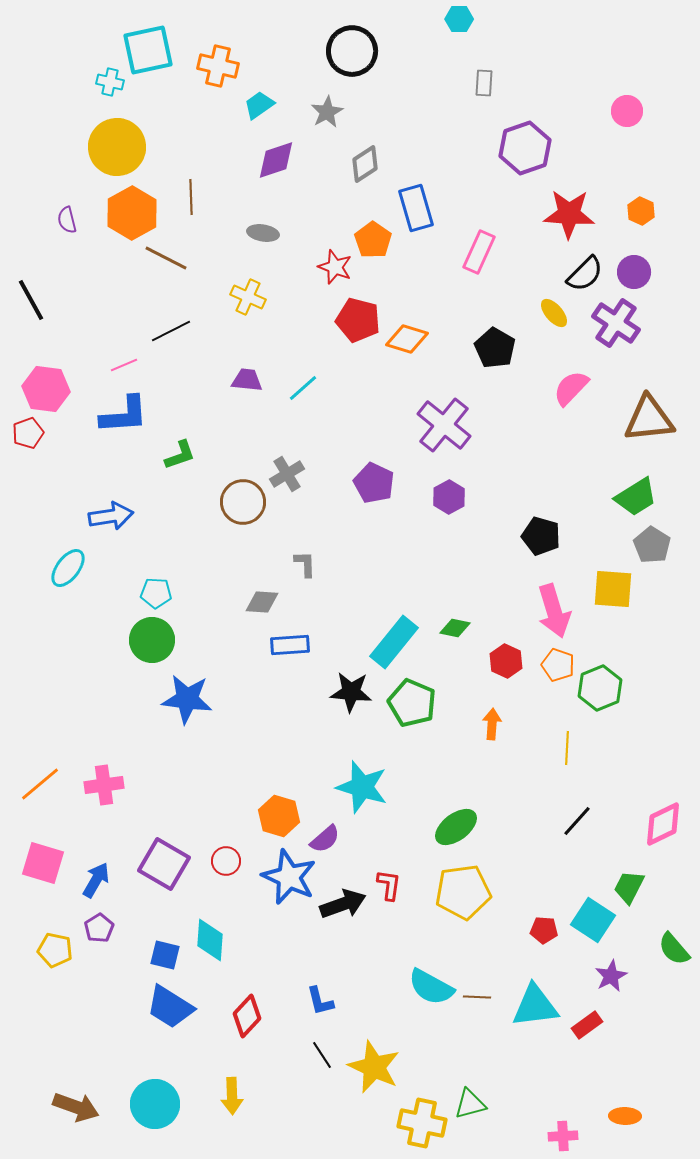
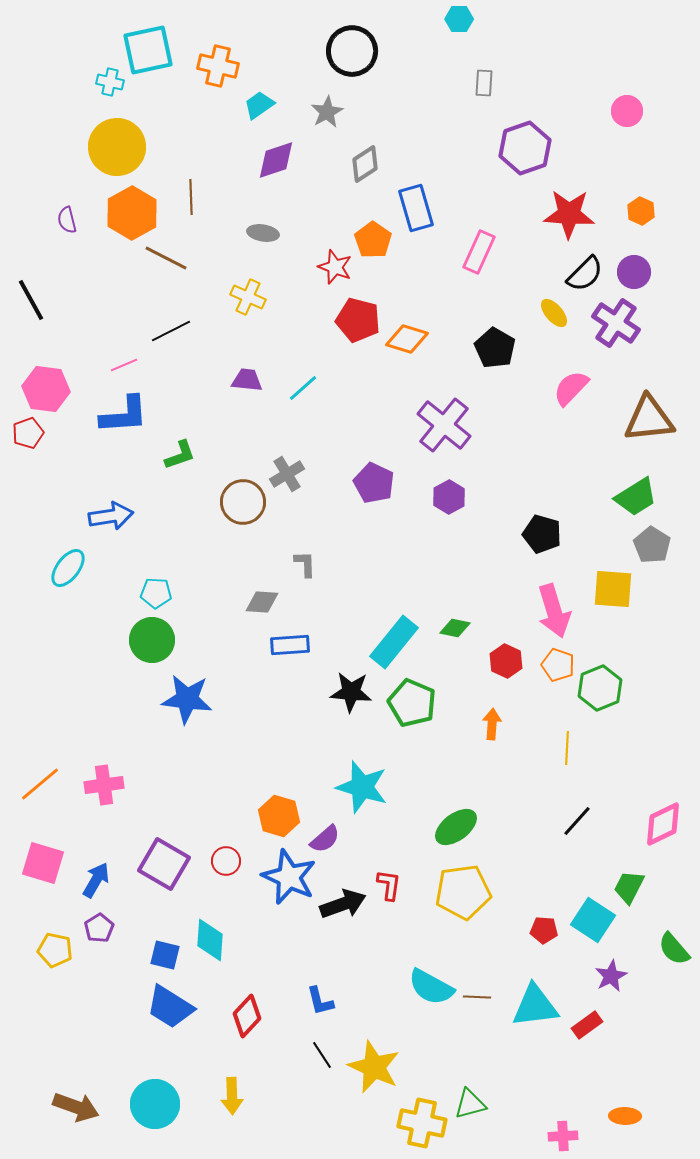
black pentagon at (541, 536): moved 1 px right, 2 px up
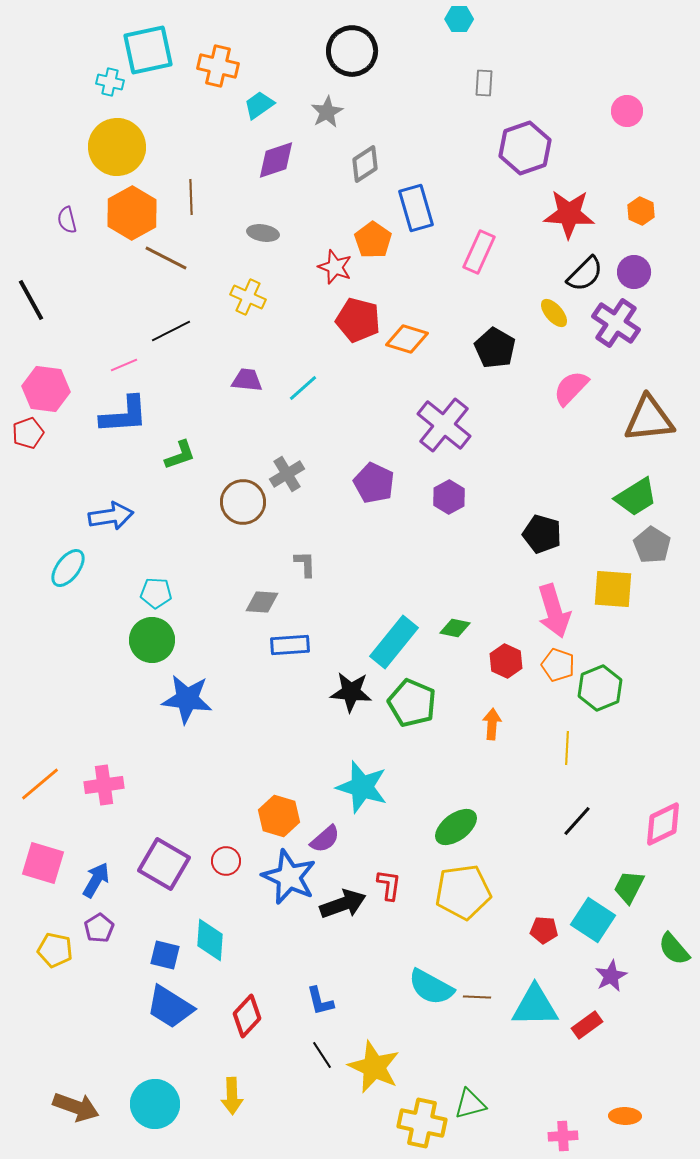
cyan triangle at (535, 1006): rotated 6 degrees clockwise
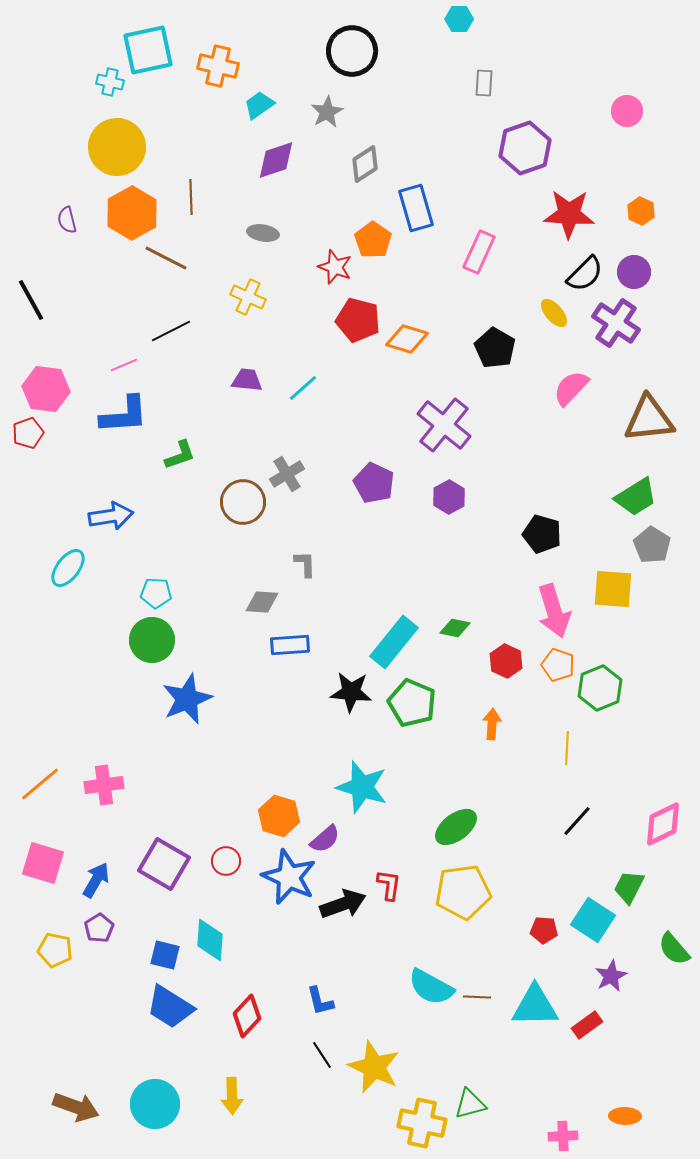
blue star at (187, 699): rotated 30 degrees counterclockwise
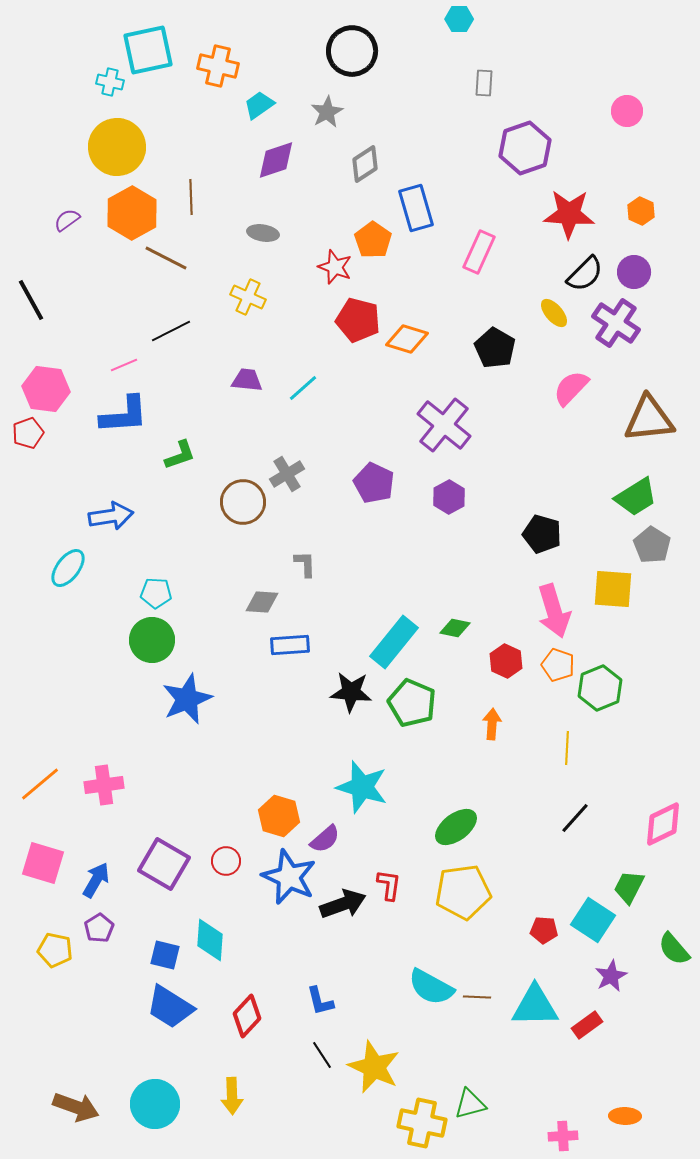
purple semicircle at (67, 220): rotated 68 degrees clockwise
black line at (577, 821): moved 2 px left, 3 px up
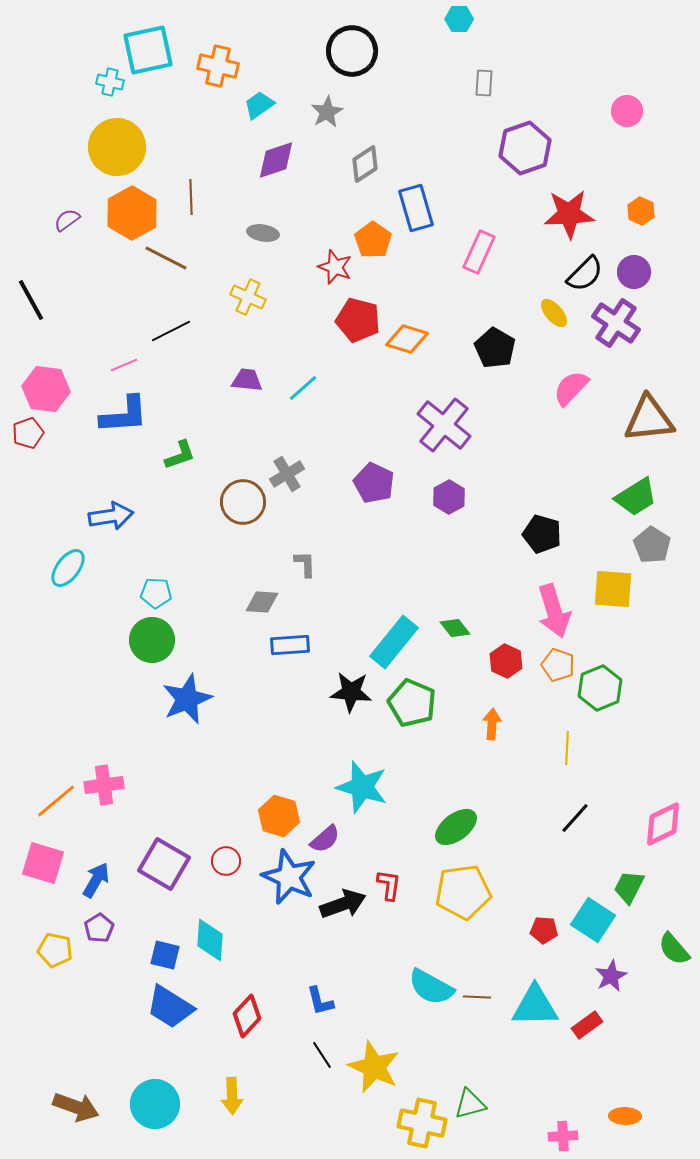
red star at (569, 214): rotated 6 degrees counterclockwise
green diamond at (455, 628): rotated 40 degrees clockwise
orange line at (40, 784): moved 16 px right, 17 px down
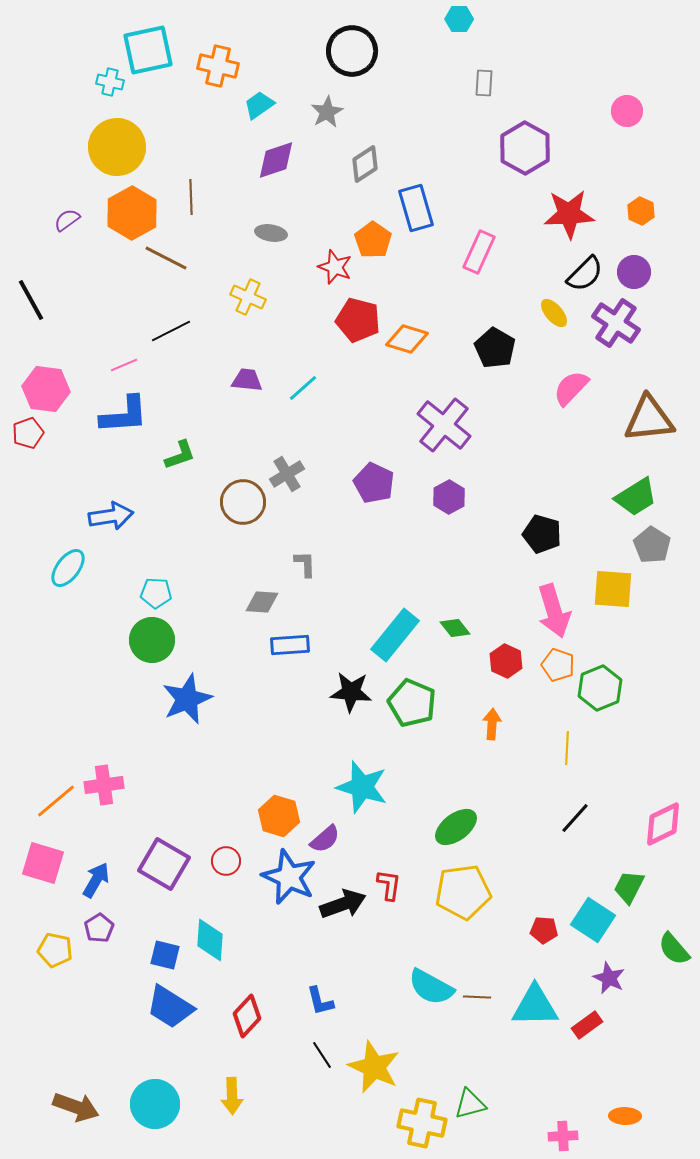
purple hexagon at (525, 148): rotated 12 degrees counterclockwise
gray ellipse at (263, 233): moved 8 px right
cyan rectangle at (394, 642): moved 1 px right, 7 px up
purple star at (611, 976): moved 2 px left, 2 px down; rotated 20 degrees counterclockwise
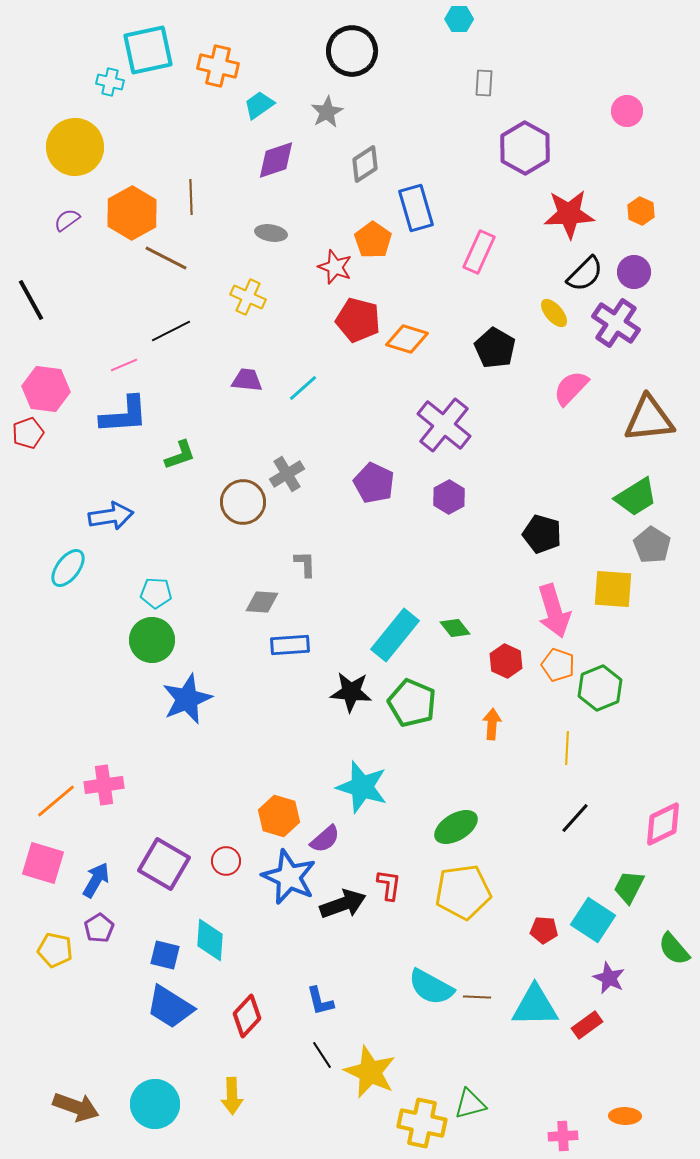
yellow circle at (117, 147): moved 42 px left
green ellipse at (456, 827): rotated 6 degrees clockwise
yellow star at (374, 1067): moved 4 px left, 5 px down
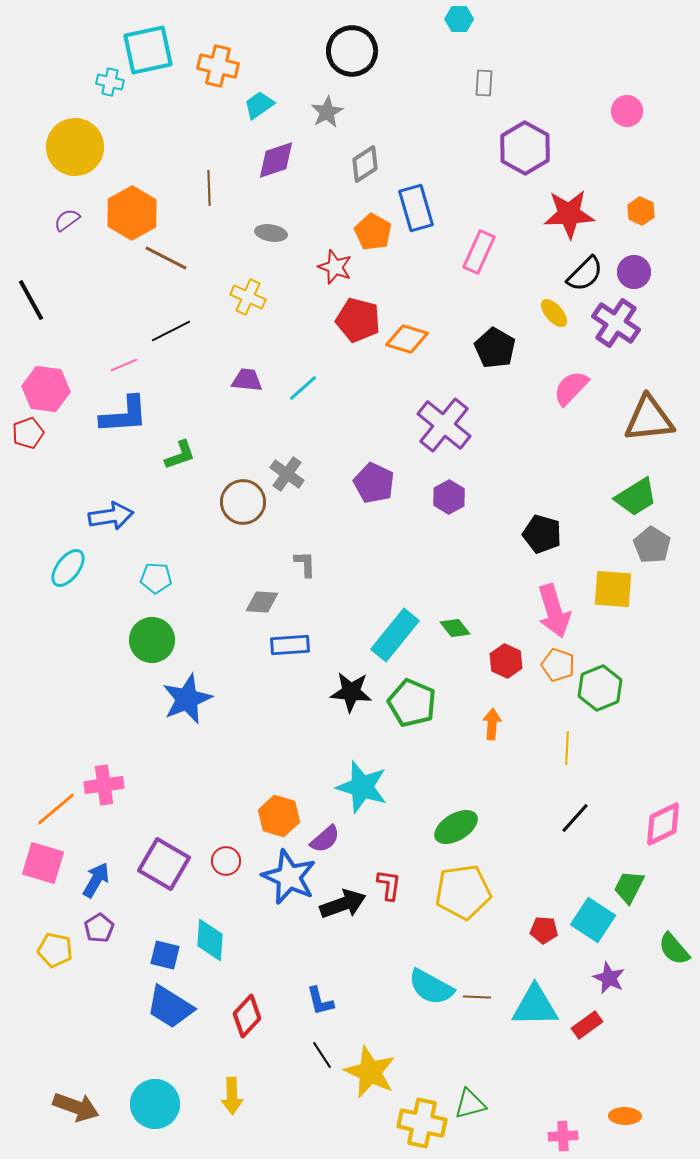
brown line at (191, 197): moved 18 px right, 9 px up
orange pentagon at (373, 240): moved 8 px up; rotated 6 degrees counterclockwise
gray cross at (287, 474): rotated 24 degrees counterclockwise
cyan pentagon at (156, 593): moved 15 px up
orange line at (56, 801): moved 8 px down
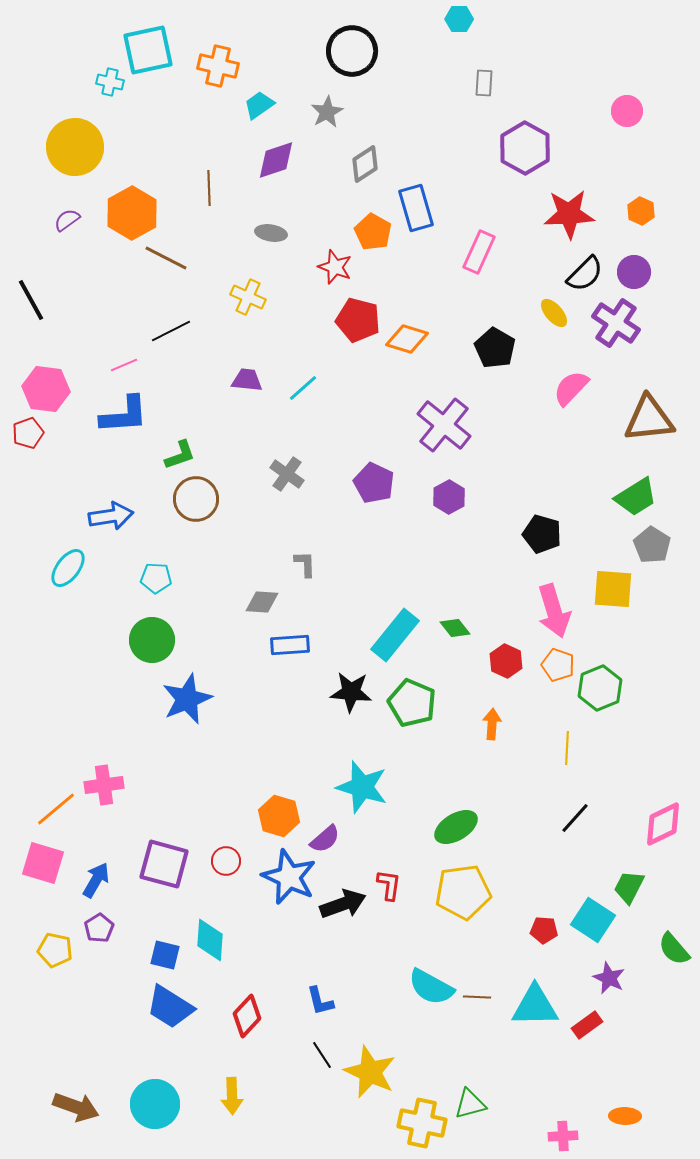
brown circle at (243, 502): moved 47 px left, 3 px up
purple square at (164, 864): rotated 15 degrees counterclockwise
